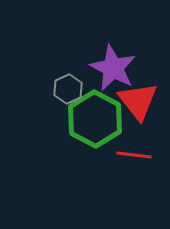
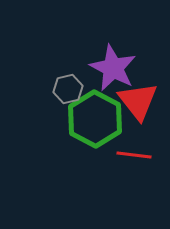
gray hexagon: rotated 12 degrees clockwise
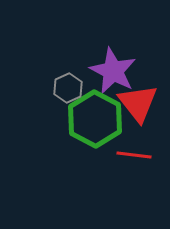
purple star: moved 3 px down
gray hexagon: moved 1 px up; rotated 12 degrees counterclockwise
red triangle: moved 2 px down
